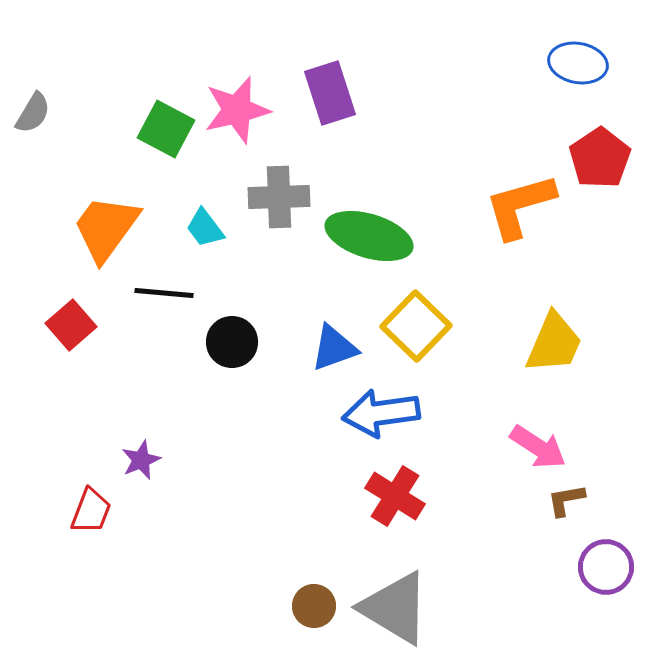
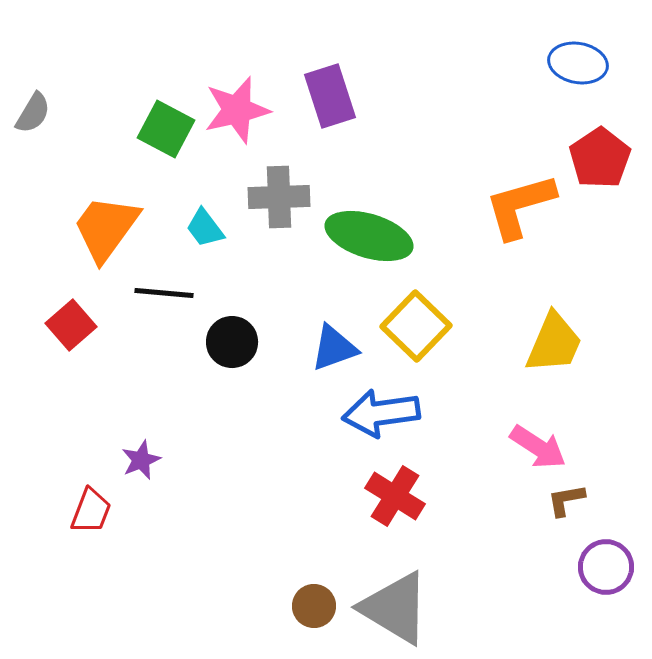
purple rectangle: moved 3 px down
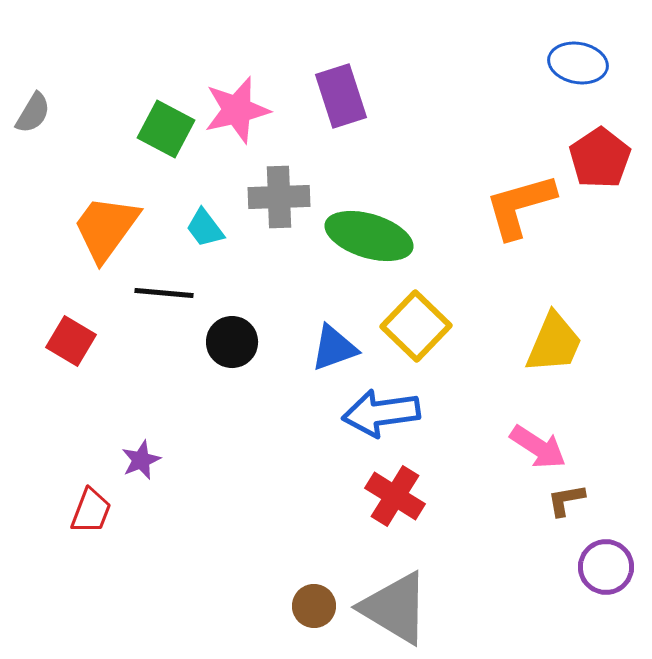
purple rectangle: moved 11 px right
red square: moved 16 px down; rotated 18 degrees counterclockwise
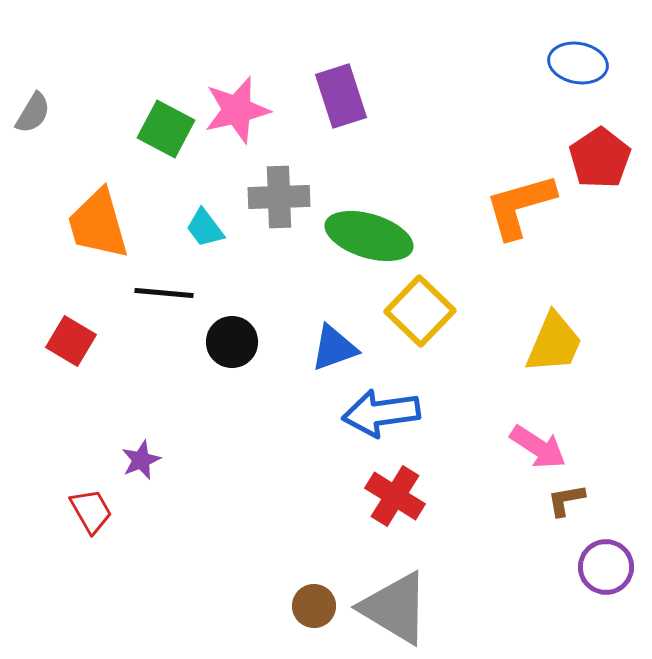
orange trapezoid: moved 8 px left, 4 px up; rotated 52 degrees counterclockwise
yellow square: moved 4 px right, 15 px up
red trapezoid: rotated 51 degrees counterclockwise
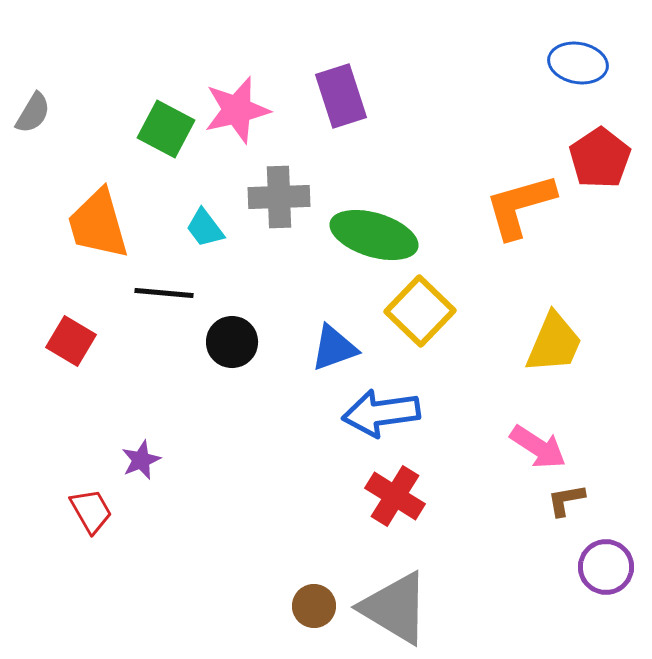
green ellipse: moved 5 px right, 1 px up
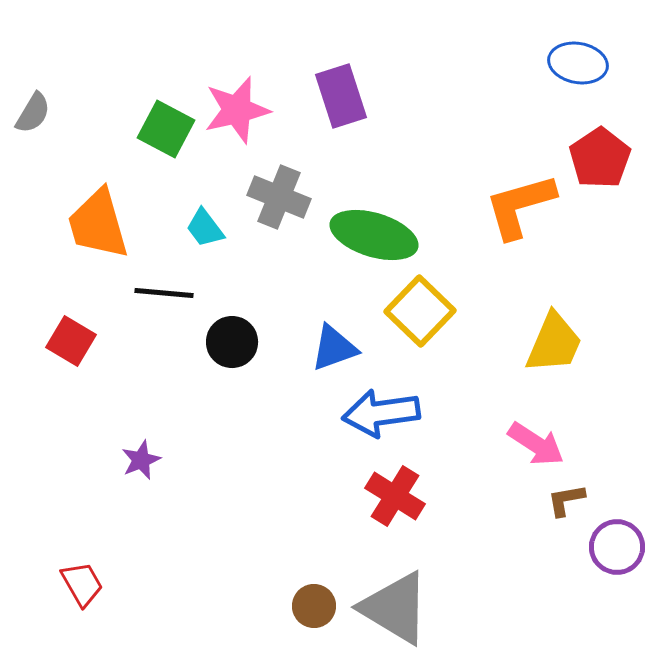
gray cross: rotated 24 degrees clockwise
pink arrow: moved 2 px left, 3 px up
red trapezoid: moved 9 px left, 73 px down
purple circle: moved 11 px right, 20 px up
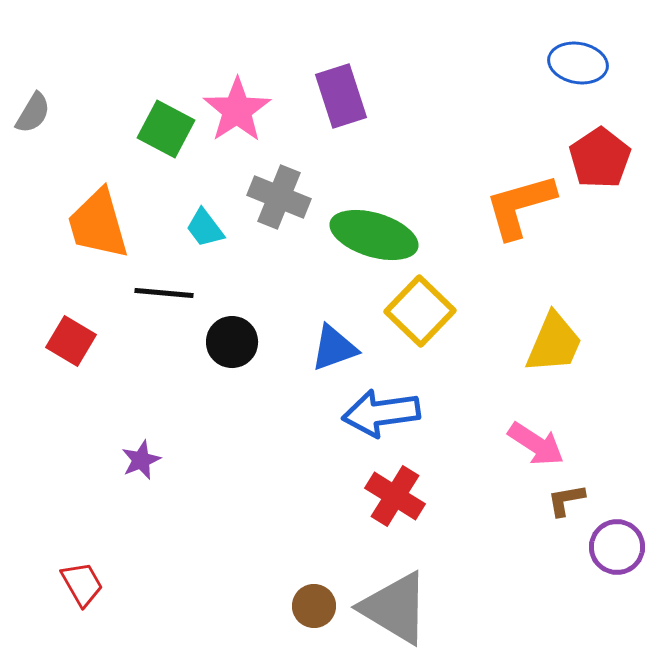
pink star: rotated 20 degrees counterclockwise
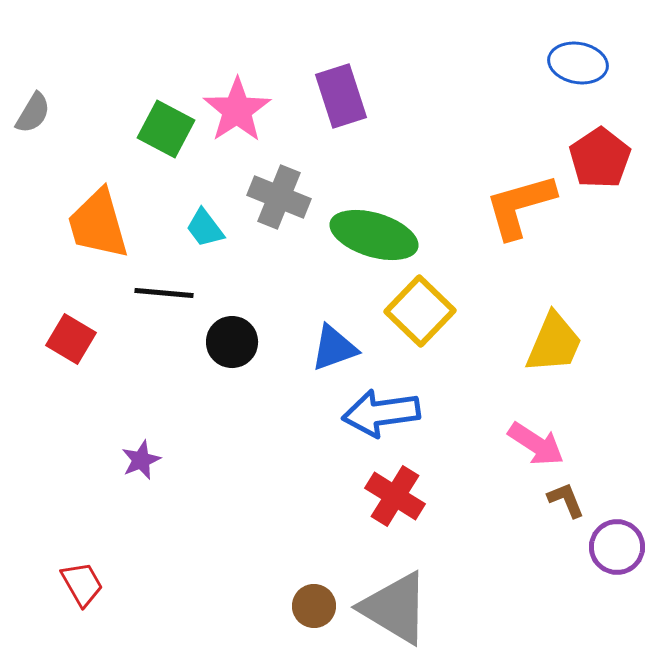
red square: moved 2 px up
brown L-shape: rotated 78 degrees clockwise
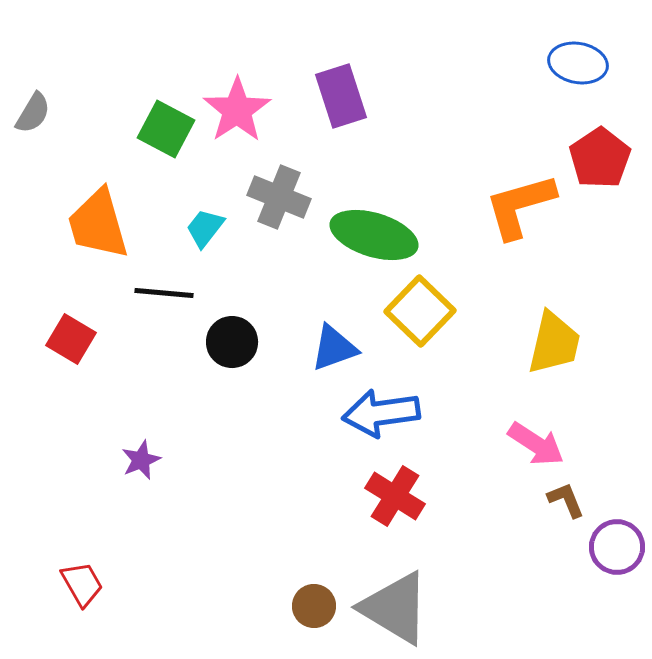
cyan trapezoid: rotated 75 degrees clockwise
yellow trapezoid: rotated 10 degrees counterclockwise
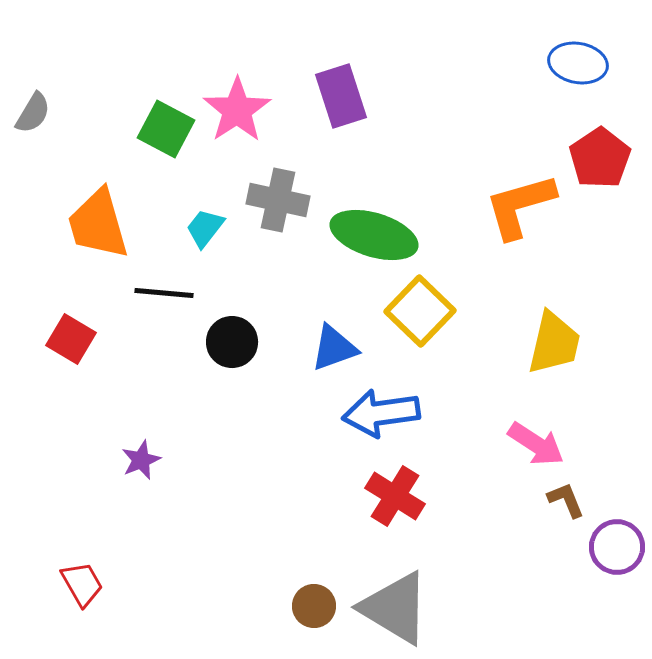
gray cross: moved 1 px left, 3 px down; rotated 10 degrees counterclockwise
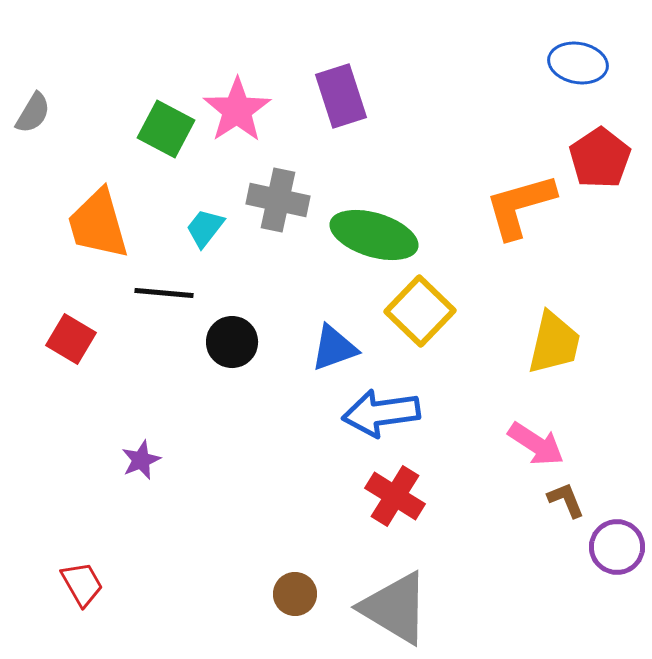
brown circle: moved 19 px left, 12 px up
